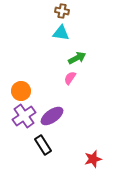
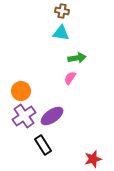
green arrow: rotated 18 degrees clockwise
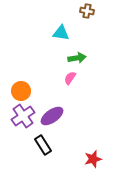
brown cross: moved 25 px right
purple cross: moved 1 px left
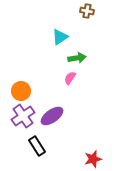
cyan triangle: moved 1 px left, 4 px down; rotated 42 degrees counterclockwise
black rectangle: moved 6 px left, 1 px down
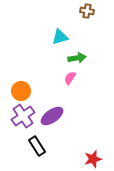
cyan triangle: rotated 18 degrees clockwise
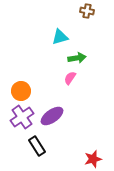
purple cross: moved 1 px left, 1 px down
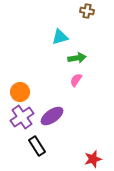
pink semicircle: moved 6 px right, 2 px down
orange circle: moved 1 px left, 1 px down
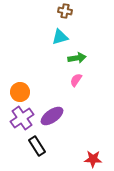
brown cross: moved 22 px left
purple cross: moved 1 px down
red star: rotated 18 degrees clockwise
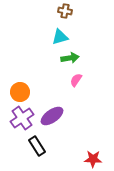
green arrow: moved 7 px left
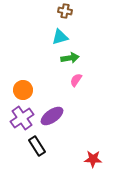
orange circle: moved 3 px right, 2 px up
